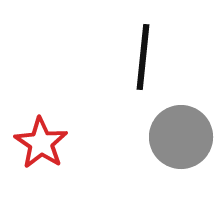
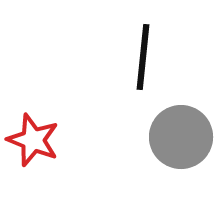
red star: moved 8 px left, 3 px up; rotated 12 degrees counterclockwise
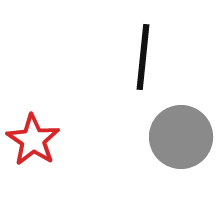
red star: rotated 12 degrees clockwise
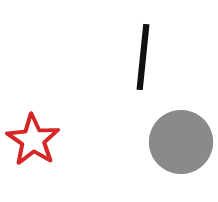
gray circle: moved 5 px down
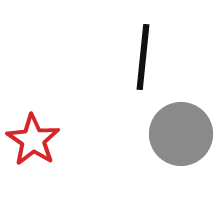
gray circle: moved 8 px up
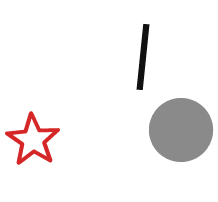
gray circle: moved 4 px up
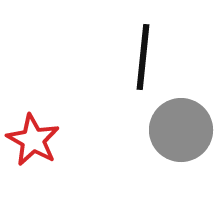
red star: rotated 4 degrees counterclockwise
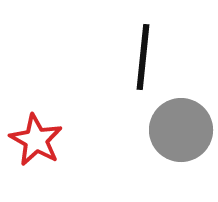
red star: moved 3 px right
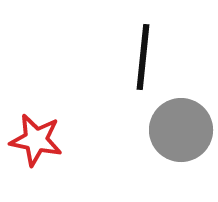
red star: rotated 18 degrees counterclockwise
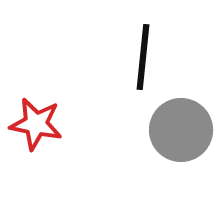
red star: moved 16 px up
